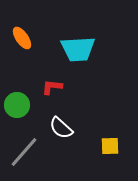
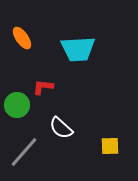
red L-shape: moved 9 px left
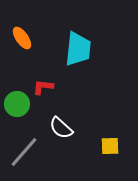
cyan trapezoid: rotated 81 degrees counterclockwise
green circle: moved 1 px up
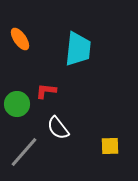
orange ellipse: moved 2 px left, 1 px down
red L-shape: moved 3 px right, 4 px down
white semicircle: moved 3 px left; rotated 10 degrees clockwise
